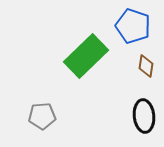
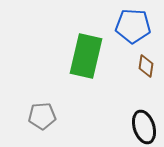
blue pentagon: rotated 16 degrees counterclockwise
green rectangle: rotated 33 degrees counterclockwise
black ellipse: moved 11 px down; rotated 12 degrees counterclockwise
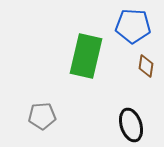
black ellipse: moved 13 px left, 2 px up
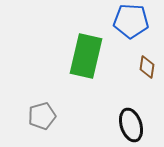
blue pentagon: moved 2 px left, 5 px up
brown diamond: moved 1 px right, 1 px down
gray pentagon: rotated 12 degrees counterclockwise
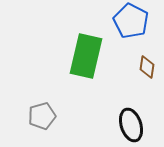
blue pentagon: rotated 24 degrees clockwise
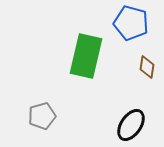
blue pentagon: moved 2 px down; rotated 12 degrees counterclockwise
black ellipse: rotated 52 degrees clockwise
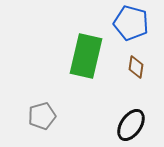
brown diamond: moved 11 px left
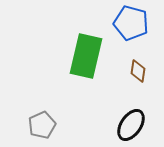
brown diamond: moved 2 px right, 4 px down
gray pentagon: moved 9 px down; rotated 8 degrees counterclockwise
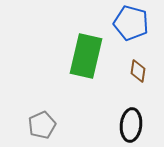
black ellipse: rotated 28 degrees counterclockwise
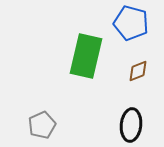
brown diamond: rotated 60 degrees clockwise
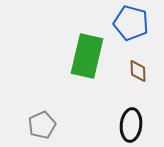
green rectangle: moved 1 px right
brown diamond: rotated 70 degrees counterclockwise
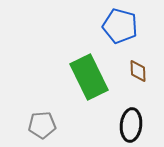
blue pentagon: moved 11 px left, 3 px down
green rectangle: moved 2 px right, 21 px down; rotated 39 degrees counterclockwise
gray pentagon: rotated 20 degrees clockwise
